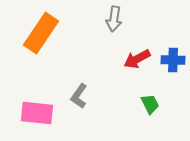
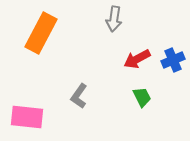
orange rectangle: rotated 6 degrees counterclockwise
blue cross: rotated 25 degrees counterclockwise
green trapezoid: moved 8 px left, 7 px up
pink rectangle: moved 10 px left, 4 px down
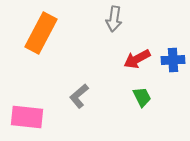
blue cross: rotated 20 degrees clockwise
gray L-shape: rotated 15 degrees clockwise
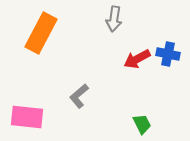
blue cross: moved 5 px left, 6 px up; rotated 15 degrees clockwise
green trapezoid: moved 27 px down
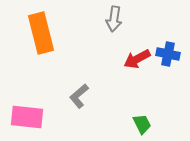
orange rectangle: rotated 42 degrees counterclockwise
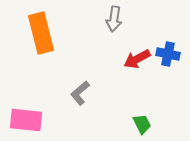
gray L-shape: moved 1 px right, 3 px up
pink rectangle: moved 1 px left, 3 px down
